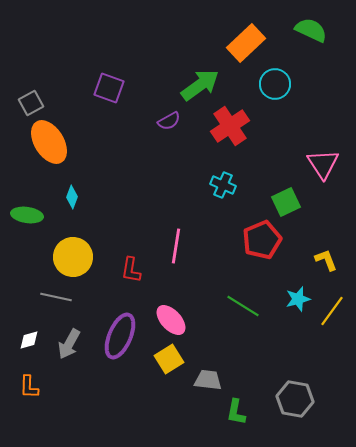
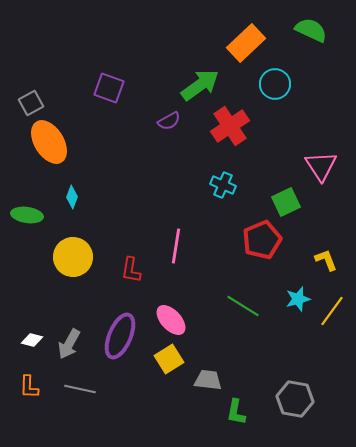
pink triangle: moved 2 px left, 2 px down
gray line: moved 24 px right, 92 px down
white diamond: moved 3 px right; rotated 30 degrees clockwise
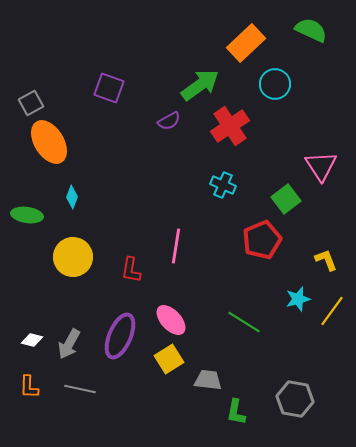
green square: moved 3 px up; rotated 12 degrees counterclockwise
green line: moved 1 px right, 16 px down
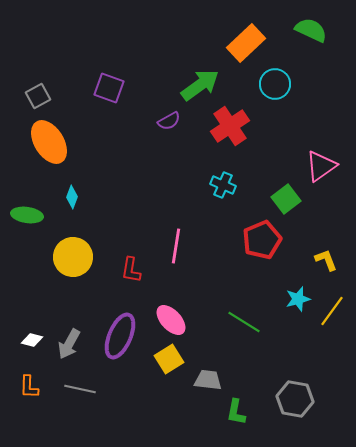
gray square: moved 7 px right, 7 px up
pink triangle: rotated 28 degrees clockwise
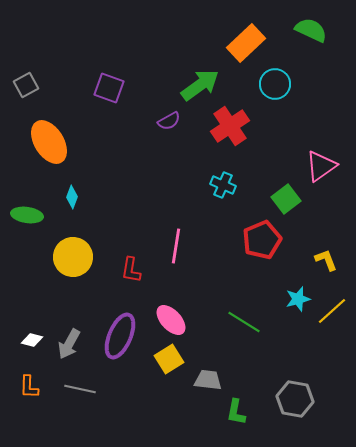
gray square: moved 12 px left, 11 px up
yellow line: rotated 12 degrees clockwise
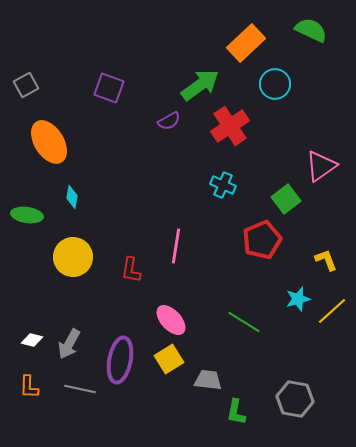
cyan diamond: rotated 10 degrees counterclockwise
purple ellipse: moved 24 px down; rotated 12 degrees counterclockwise
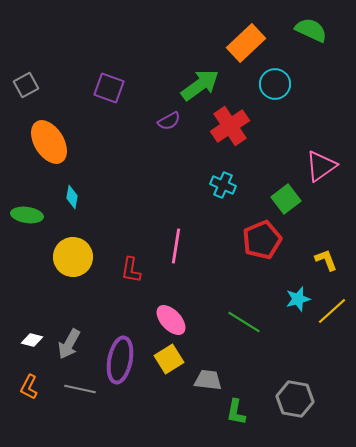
orange L-shape: rotated 25 degrees clockwise
